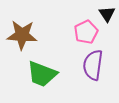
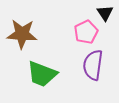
black triangle: moved 2 px left, 1 px up
brown star: moved 1 px up
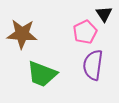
black triangle: moved 1 px left, 1 px down
pink pentagon: moved 1 px left
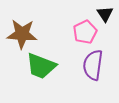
black triangle: moved 1 px right
green trapezoid: moved 1 px left, 8 px up
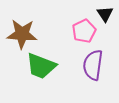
pink pentagon: moved 1 px left, 1 px up
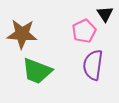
green trapezoid: moved 4 px left, 5 px down
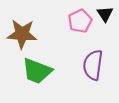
pink pentagon: moved 4 px left, 10 px up
